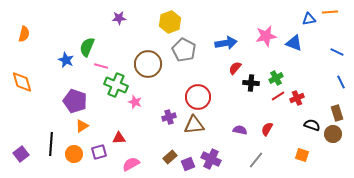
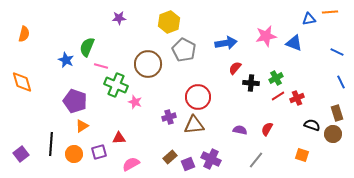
yellow hexagon at (170, 22): moved 1 px left
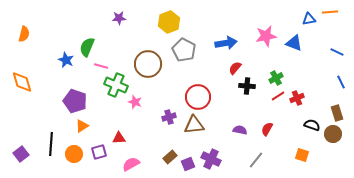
black cross at (251, 83): moved 4 px left, 3 px down
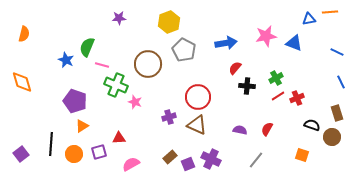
pink line at (101, 66): moved 1 px right, 1 px up
brown triangle at (194, 125): moved 3 px right; rotated 30 degrees clockwise
brown circle at (333, 134): moved 1 px left, 3 px down
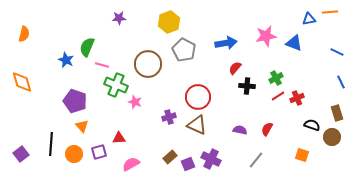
orange triangle at (82, 126): rotated 40 degrees counterclockwise
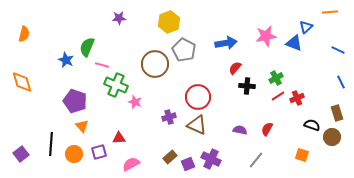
blue triangle at (309, 19): moved 3 px left, 8 px down; rotated 32 degrees counterclockwise
blue line at (337, 52): moved 1 px right, 2 px up
brown circle at (148, 64): moved 7 px right
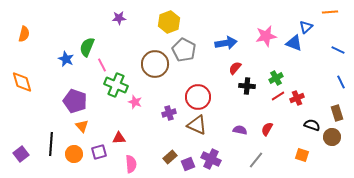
blue star at (66, 60): moved 1 px up
pink line at (102, 65): rotated 48 degrees clockwise
purple cross at (169, 117): moved 4 px up
pink semicircle at (131, 164): rotated 114 degrees clockwise
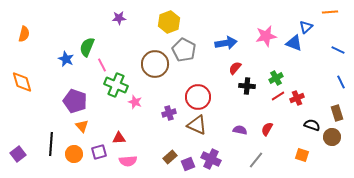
purple square at (21, 154): moved 3 px left
pink semicircle at (131, 164): moved 3 px left, 3 px up; rotated 90 degrees clockwise
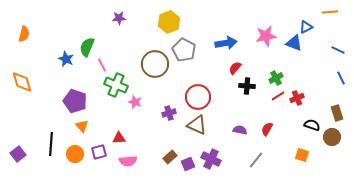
blue triangle at (306, 27): rotated 16 degrees clockwise
blue line at (341, 82): moved 4 px up
orange circle at (74, 154): moved 1 px right
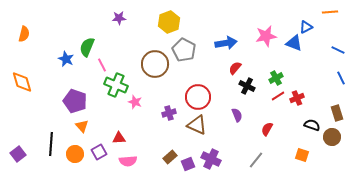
black cross at (247, 86): rotated 21 degrees clockwise
purple semicircle at (240, 130): moved 3 px left, 15 px up; rotated 56 degrees clockwise
purple square at (99, 152): rotated 14 degrees counterclockwise
